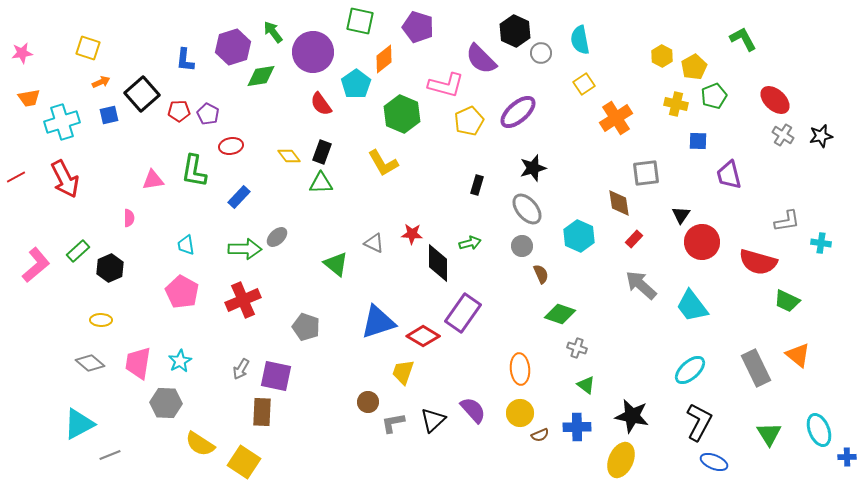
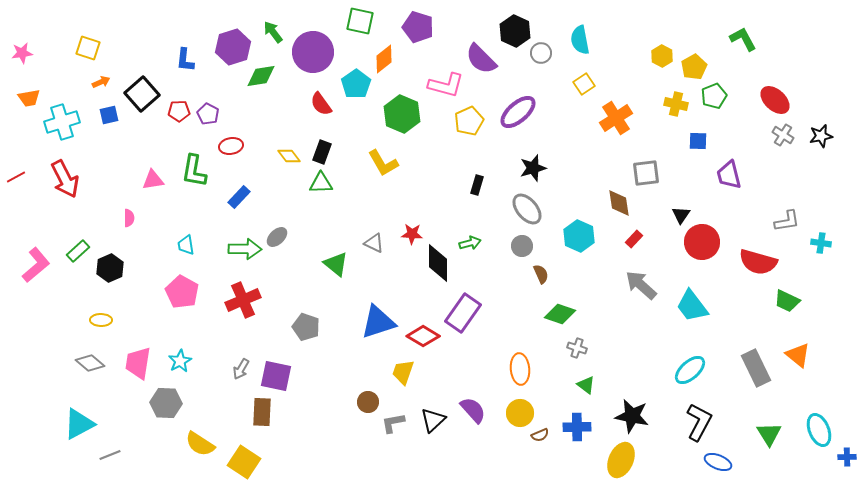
blue ellipse at (714, 462): moved 4 px right
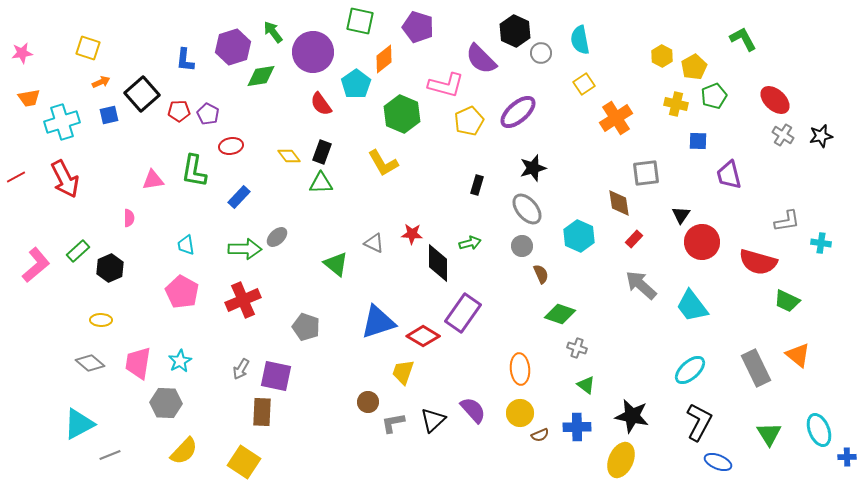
yellow semicircle at (200, 444): moved 16 px left, 7 px down; rotated 80 degrees counterclockwise
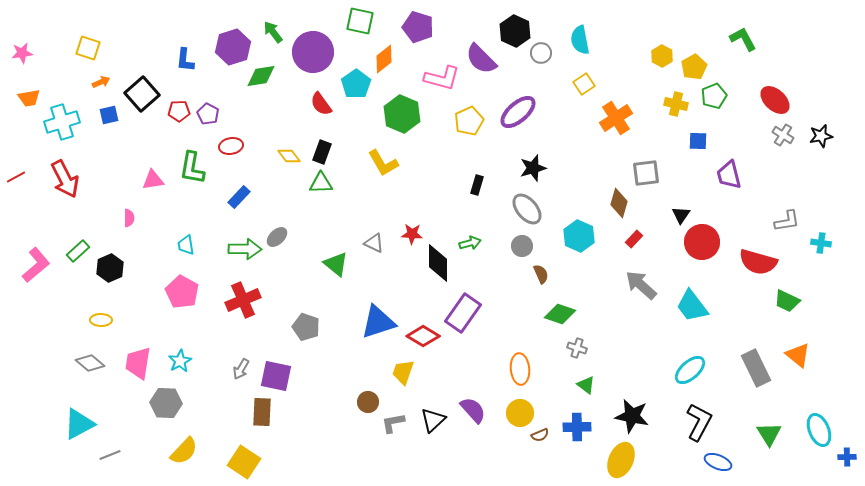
pink L-shape at (446, 85): moved 4 px left, 7 px up
green L-shape at (194, 171): moved 2 px left, 3 px up
brown diamond at (619, 203): rotated 24 degrees clockwise
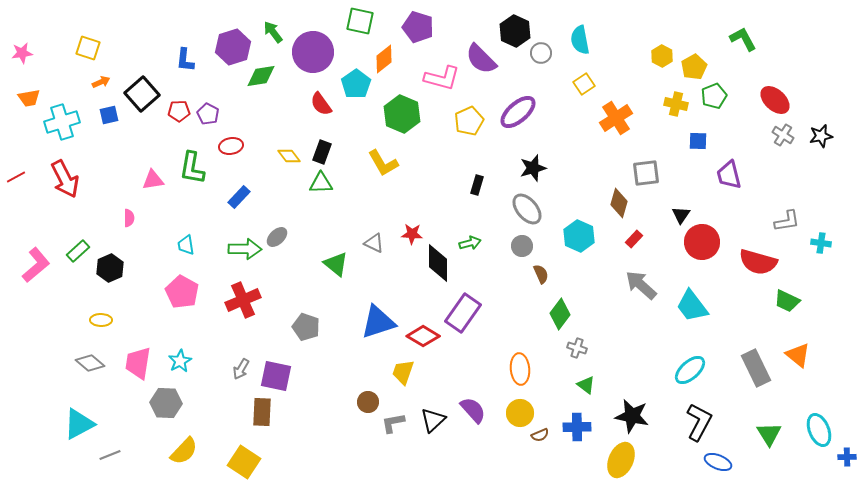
green diamond at (560, 314): rotated 72 degrees counterclockwise
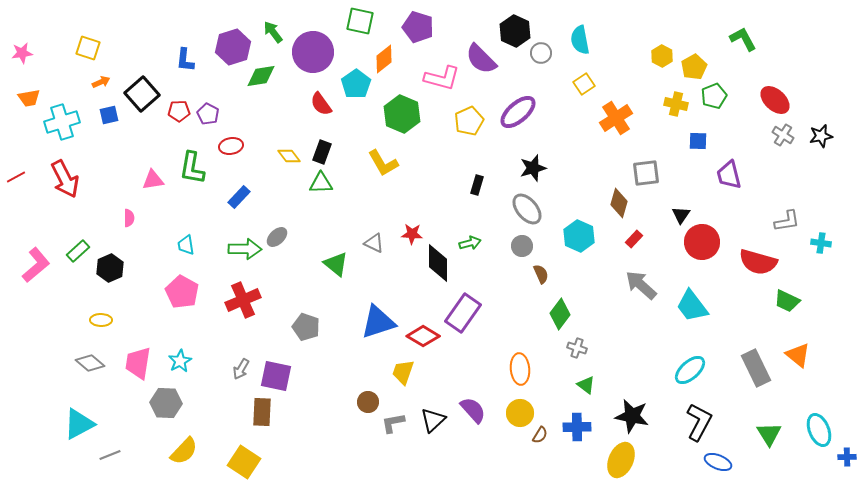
brown semicircle at (540, 435): rotated 36 degrees counterclockwise
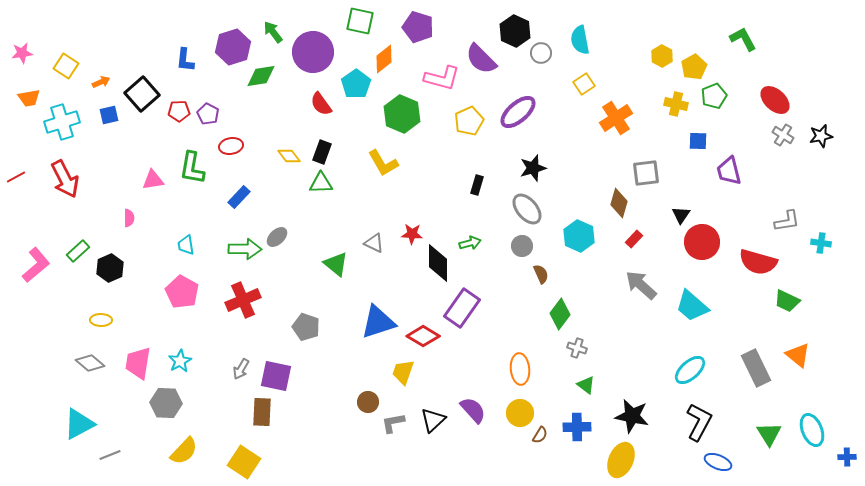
yellow square at (88, 48): moved 22 px left, 18 px down; rotated 15 degrees clockwise
purple trapezoid at (729, 175): moved 4 px up
cyan trapezoid at (692, 306): rotated 12 degrees counterclockwise
purple rectangle at (463, 313): moved 1 px left, 5 px up
cyan ellipse at (819, 430): moved 7 px left
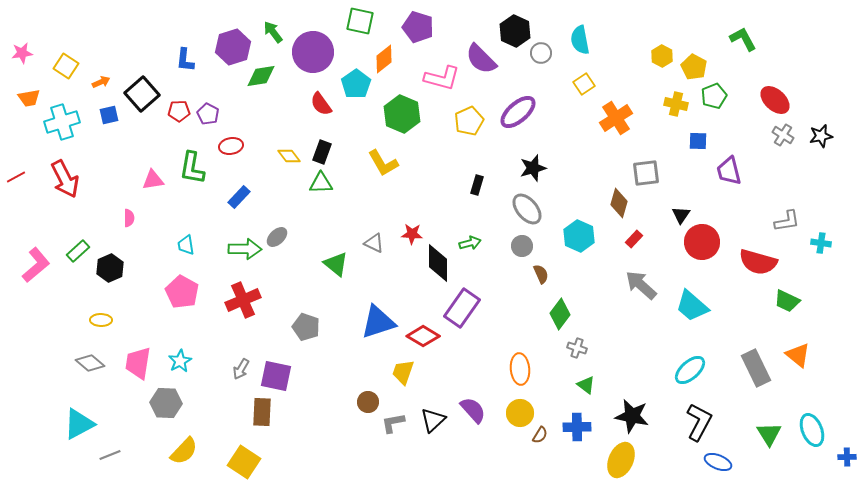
yellow pentagon at (694, 67): rotated 15 degrees counterclockwise
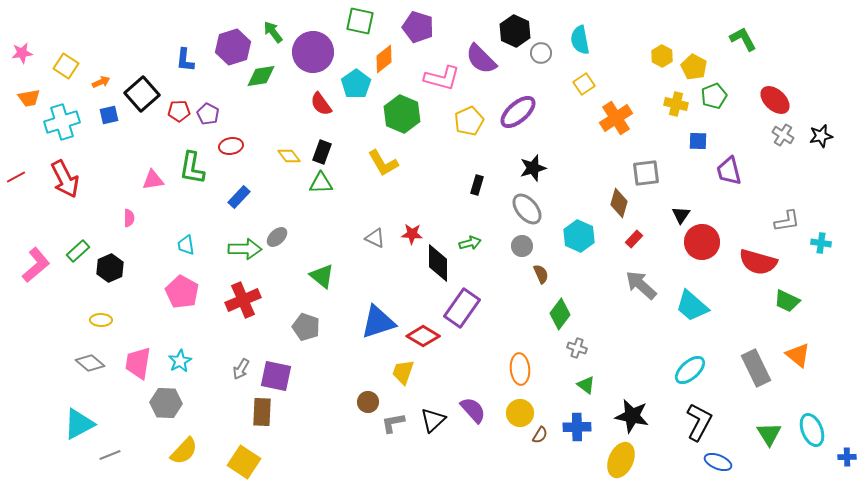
gray triangle at (374, 243): moved 1 px right, 5 px up
green triangle at (336, 264): moved 14 px left, 12 px down
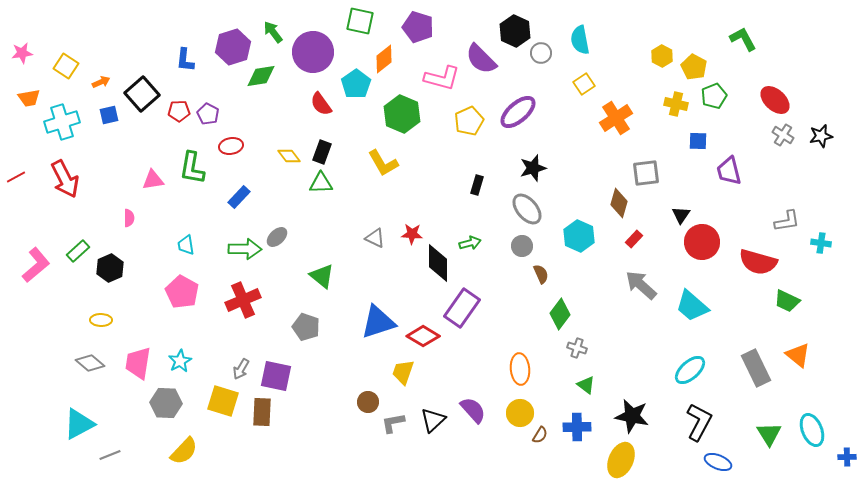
yellow square at (244, 462): moved 21 px left, 61 px up; rotated 16 degrees counterclockwise
